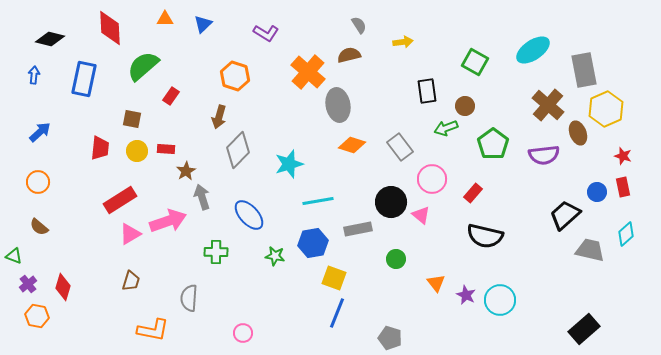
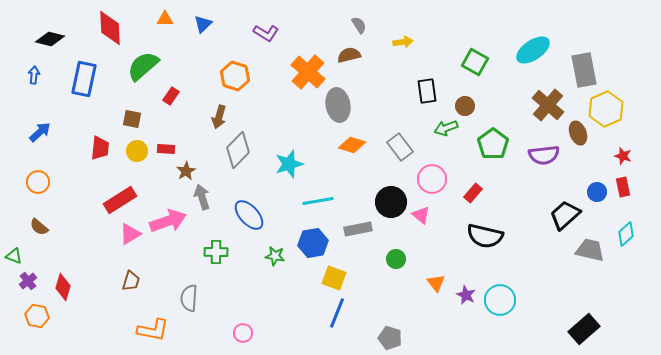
purple cross at (28, 284): moved 3 px up
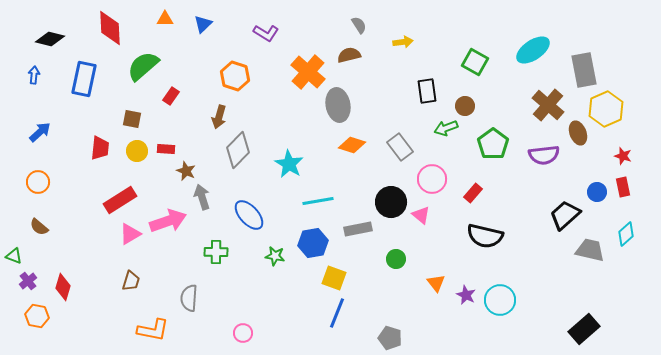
cyan star at (289, 164): rotated 24 degrees counterclockwise
brown star at (186, 171): rotated 18 degrees counterclockwise
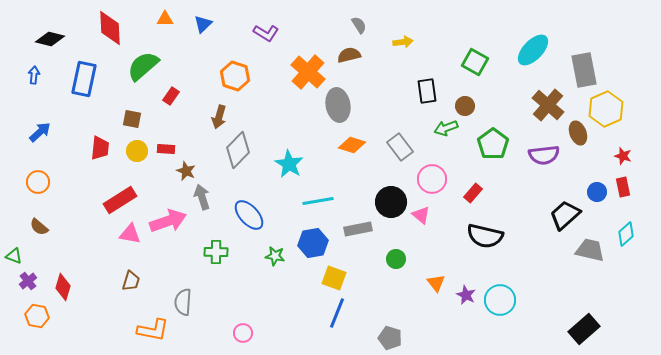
cyan ellipse at (533, 50): rotated 12 degrees counterclockwise
pink triangle at (130, 234): rotated 40 degrees clockwise
gray semicircle at (189, 298): moved 6 px left, 4 px down
